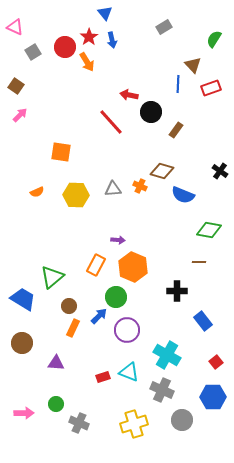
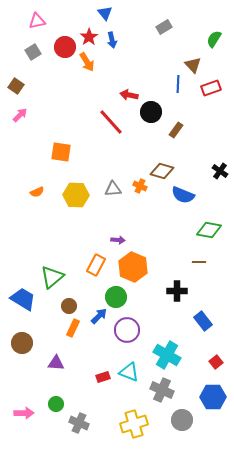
pink triangle at (15, 27): moved 22 px right, 6 px up; rotated 36 degrees counterclockwise
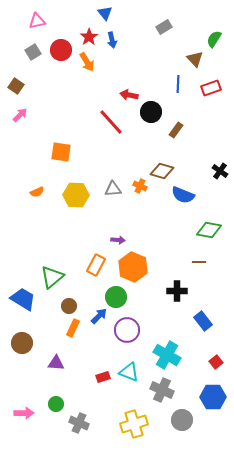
red circle at (65, 47): moved 4 px left, 3 px down
brown triangle at (193, 65): moved 2 px right, 6 px up
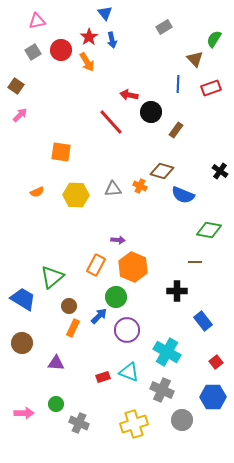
brown line at (199, 262): moved 4 px left
cyan cross at (167, 355): moved 3 px up
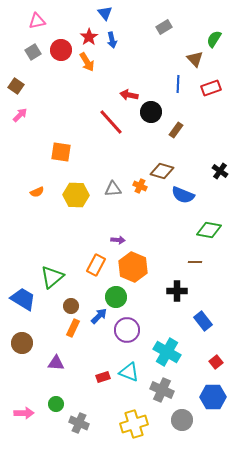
brown circle at (69, 306): moved 2 px right
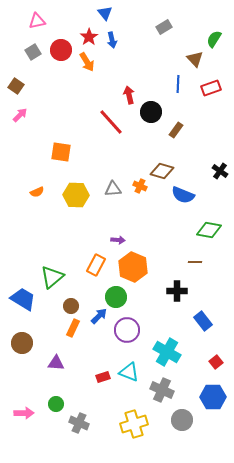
red arrow at (129, 95): rotated 66 degrees clockwise
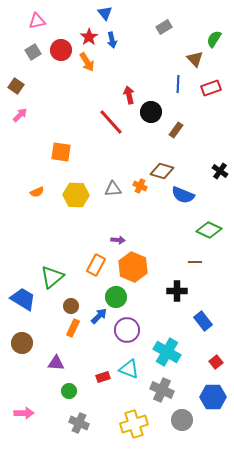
green diamond at (209, 230): rotated 15 degrees clockwise
cyan triangle at (129, 372): moved 3 px up
green circle at (56, 404): moved 13 px right, 13 px up
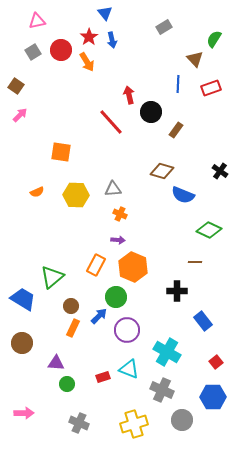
orange cross at (140, 186): moved 20 px left, 28 px down
green circle at (69, 391): moved 2 px left, 7 px up
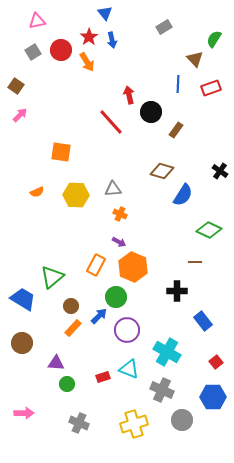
blue semicircle at (183, 195): rotated 80 degrees counterclockwise
purple arrow at (118, 240): moved 1 px right, 2 px down; rotated 24 degrees clockwise
orange rectangle at (73, 328): rotated 18 degrees clockwise
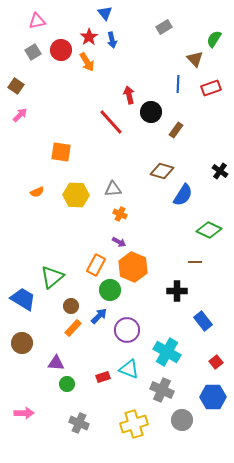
green circle at (116, 297): moved 6 px left, 7 px up
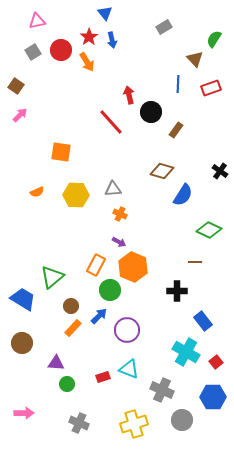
cyan cross at (167, 352): moved 19 px right
